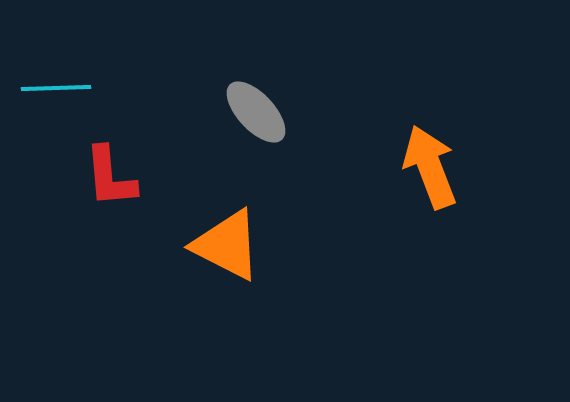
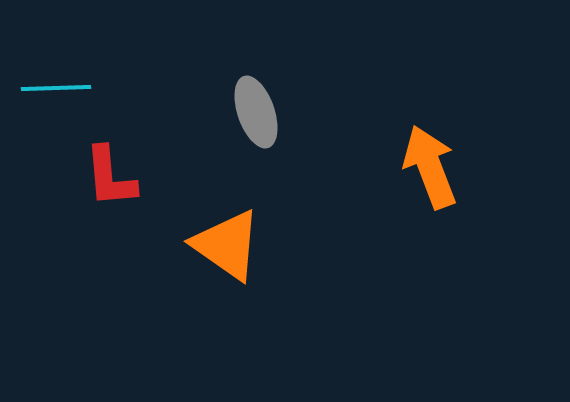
gray ellipse: rotated 24 degrees clockwise
orange triangle: rotated 8 degrees clockwise
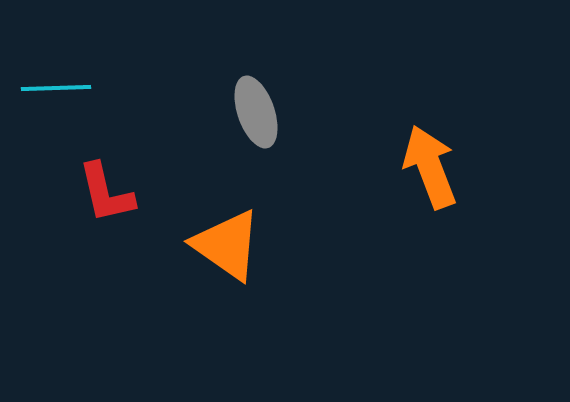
red L-shape: moved 4 px left, 16 px down; rotated 8 degrees counterclockwise
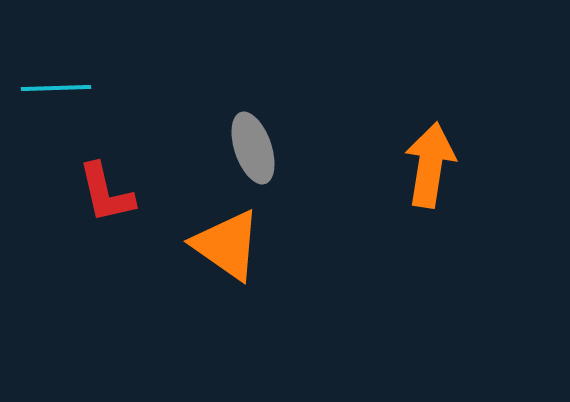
gray ellipse: moved 3 px left, 36 px down
orange arrow: moved 2 px up; rotated 30 degrees clockwise
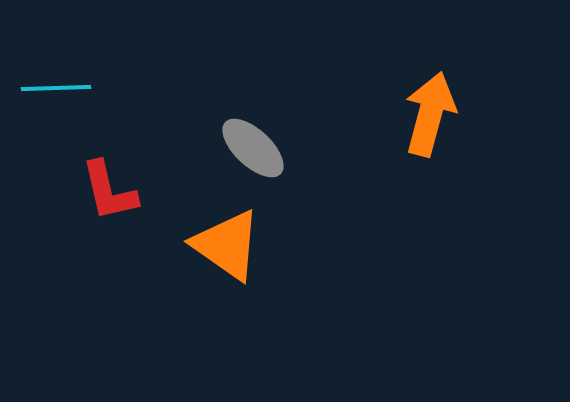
gray ellipse: rotated 28 degrees counterclockwise
orange arrow: moved 51 px up; rotated 6 degrees clockwise
red L-shape: moved 3 px right, 2 px up
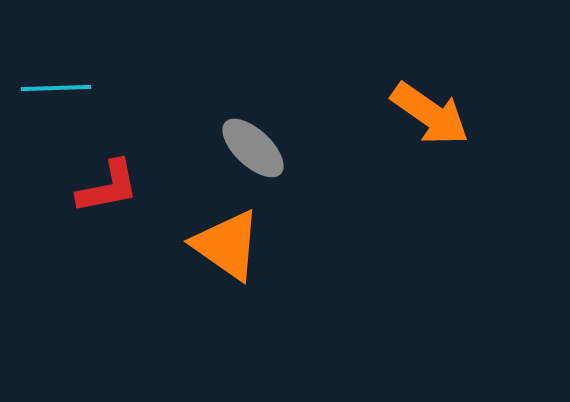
orange arrow: rotated 110 degrees clockwise
red L-shape: moved 1 px left, 4 px up; rotated 88 degrees counterclockwise
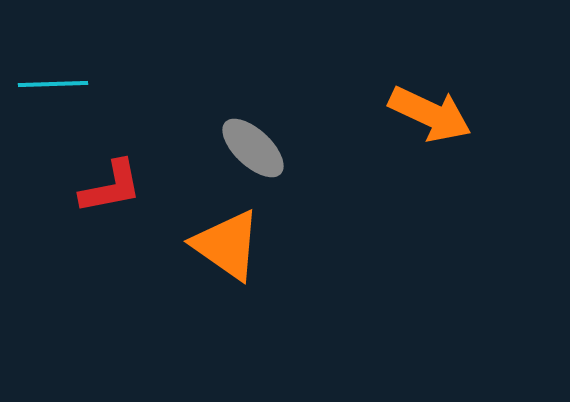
cyan line: moved 3 px left, 4 px up
orange arrow: rotated 10 degrees counterclockwise
red L-shape: moved 3 px right
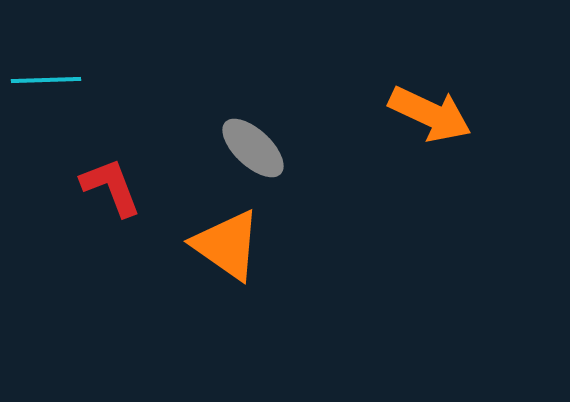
cyan line: moved 7 px left, 4 px up
red L-shape: rotated 100 degrees counterclockwise
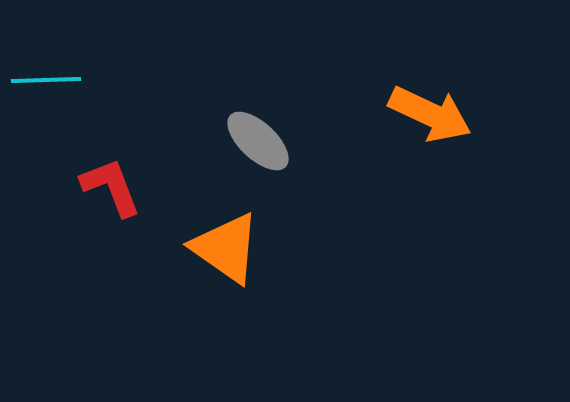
gray ellipse: moved 5 px right, 7 px up
orange triangle: moved 1 px left, 3 px down
